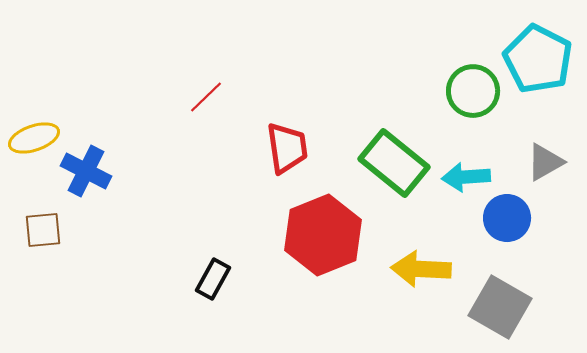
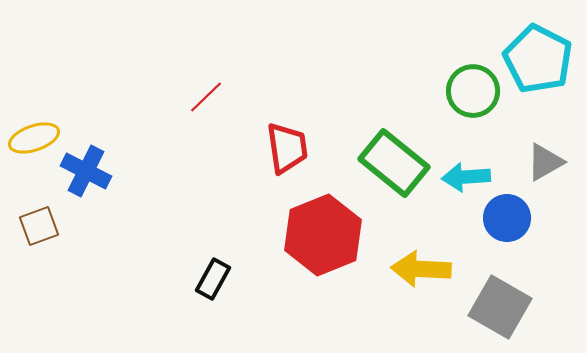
brown square: moved 4 px left, 4 px up; rotated 15 degrees counterclockwise
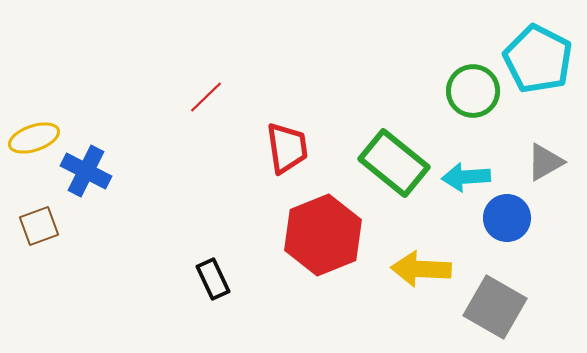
black rectangle: rotated 54 degrees counterclockwise
gray square: moved 5 px left
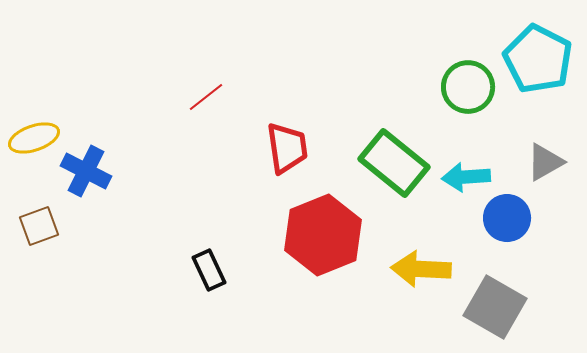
green circle: moved 5 px left, 4 px up
red line: rotated 6 degrees clockwise
black rectangle: moved 4 px left, 9 px up
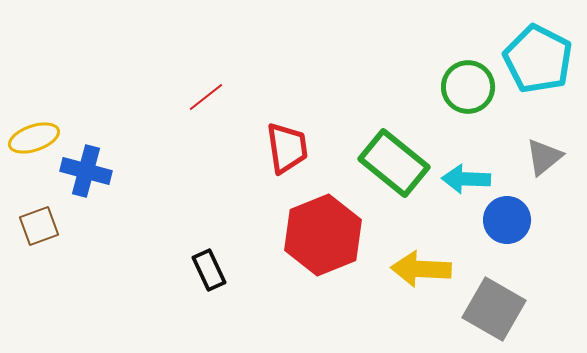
gray triangle: moved 1 px left, 5 px up; rotated 9 degrees counterclockwise
blue cross: rotated 12 degrees counterclockwise
cyan arrow: moved 2 px down; rotated 6 degrees clockwise
blue circle: moved 2 px down
gray square: moved 1 px left, 2 px down
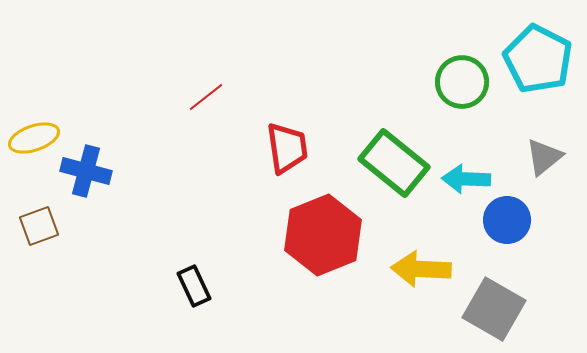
green circle: moved 6 px left, 5 px up
black rectangle: moved 15 px left, 16 px down
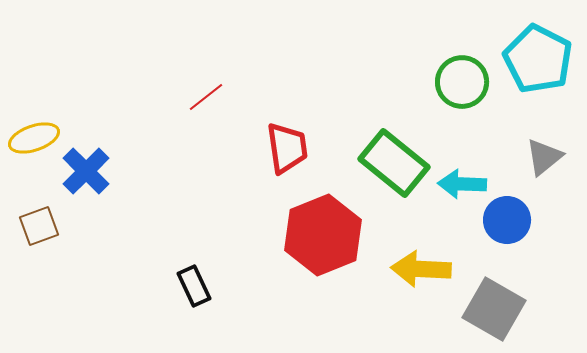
blue cross: rotated 30 degrees clockwise
cyan arrow: moved 4 px left, 5 px down
